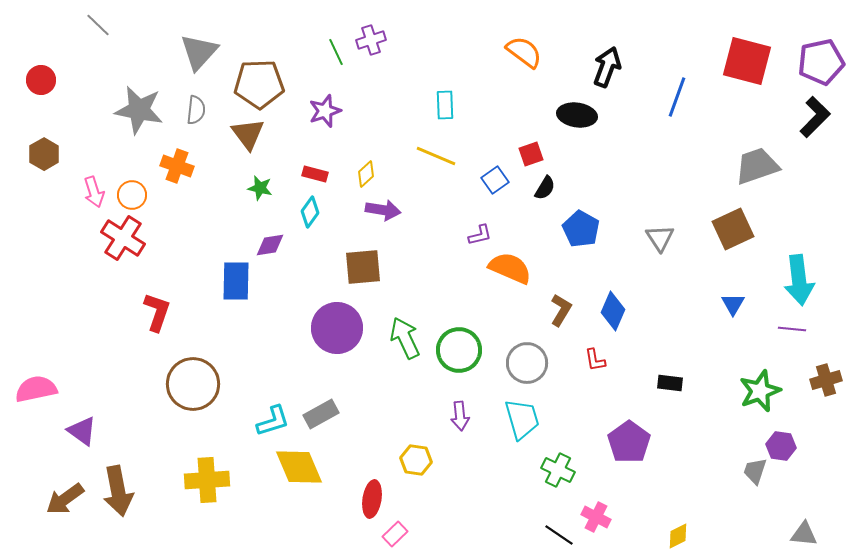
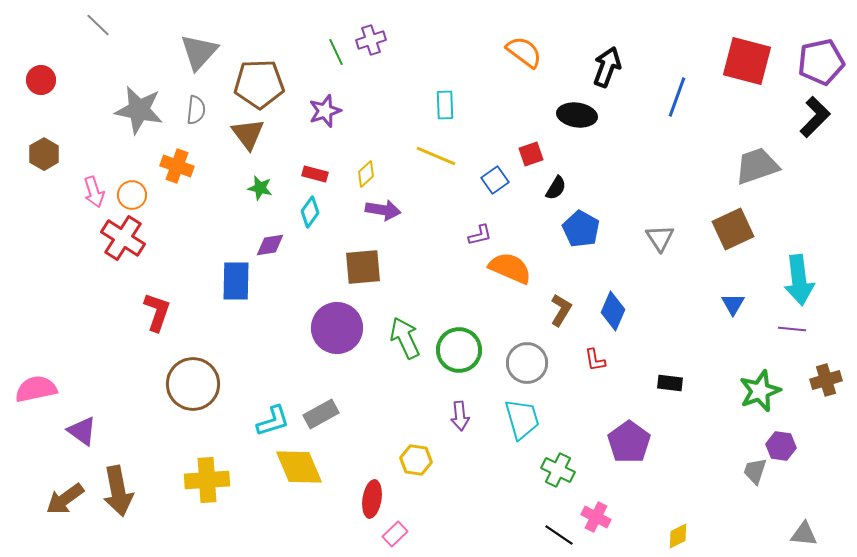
black semicircle at (545, 188): moved 11 px right
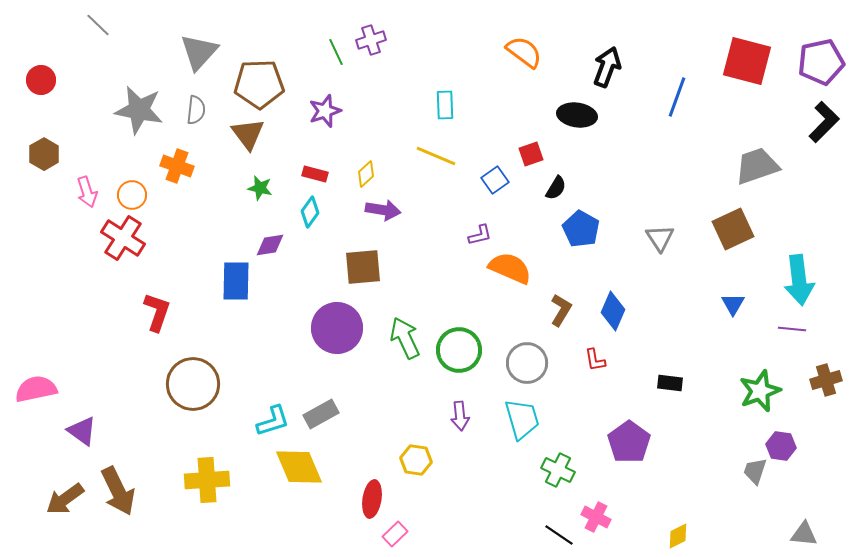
black L-shape at (815, 117): moved 9 px right, 5 px down
pink arrow at (94, 192): moved 7 px left
brown arrow at (118, 491): rotated 15 degrees counterclockwise
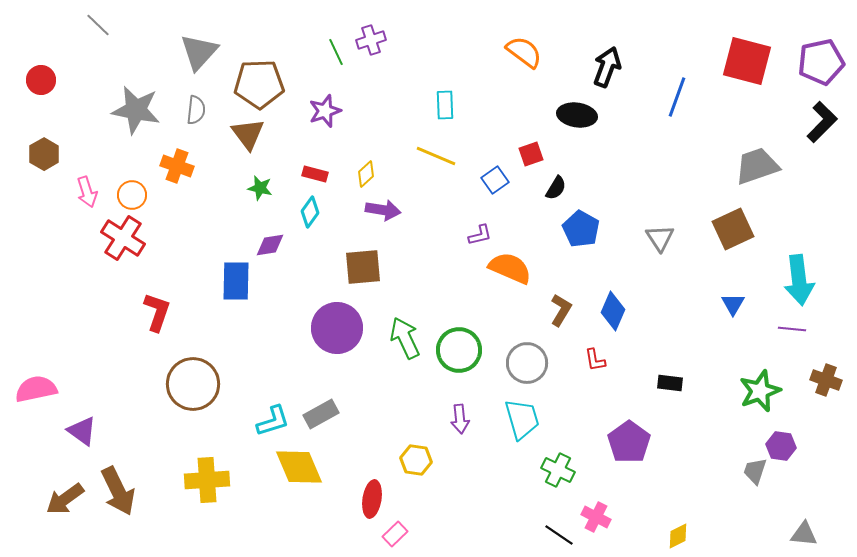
gray star at (139, 110): moved 3 px left
black L-shape at (824, 122): moved 2 px left
brown cross at (826, 380): rotated 36 degrees clockwise
purple arrow at (460, 416): moved 3 px down
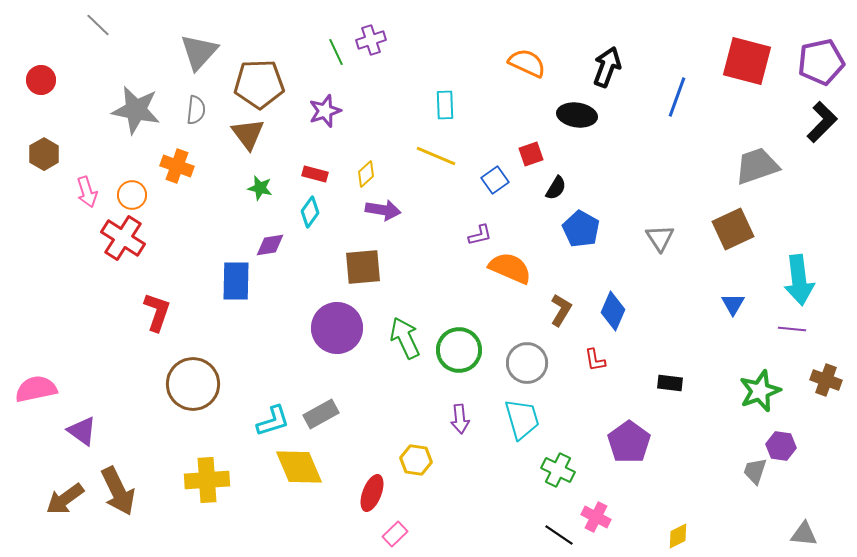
orange semicircle at (524, 52): moved 3 px right, 11 px down; rotated 12 degrees counterclockwise
red ellipse at (372, 499): moved 6 px up; rotated 12 degrees clockwise
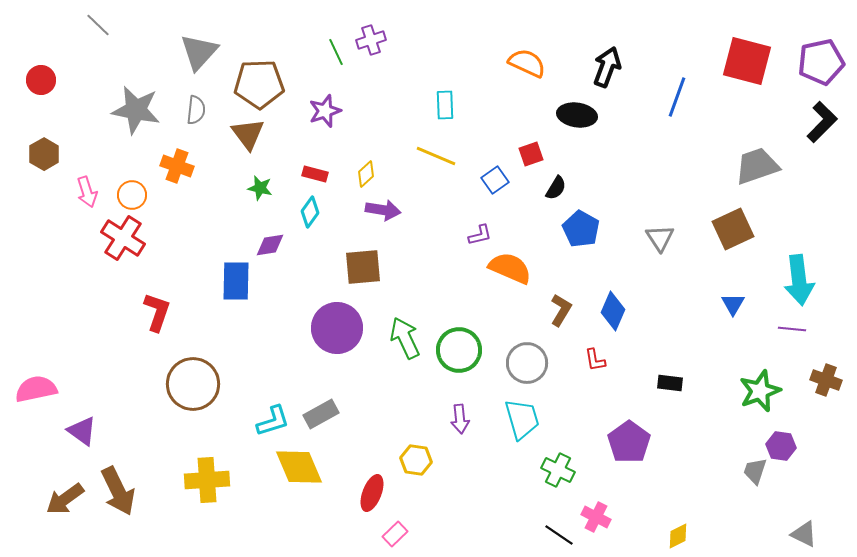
gray triangle at (804, 534): rotated 20 degrees clockwise
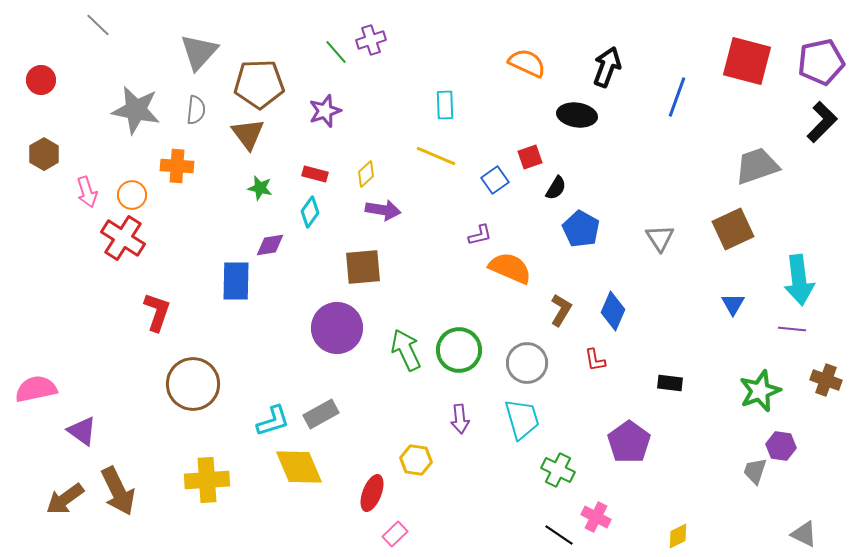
green line at (336, 52): rotated 16 degrees counterclockwise
red square at (531, 154): moved 1 px left, 3 px down
orange cross at (177, 166): rotated 16 degrees counterclockwise
green arrow at (405, 338): moved 1 px right, 12 px down
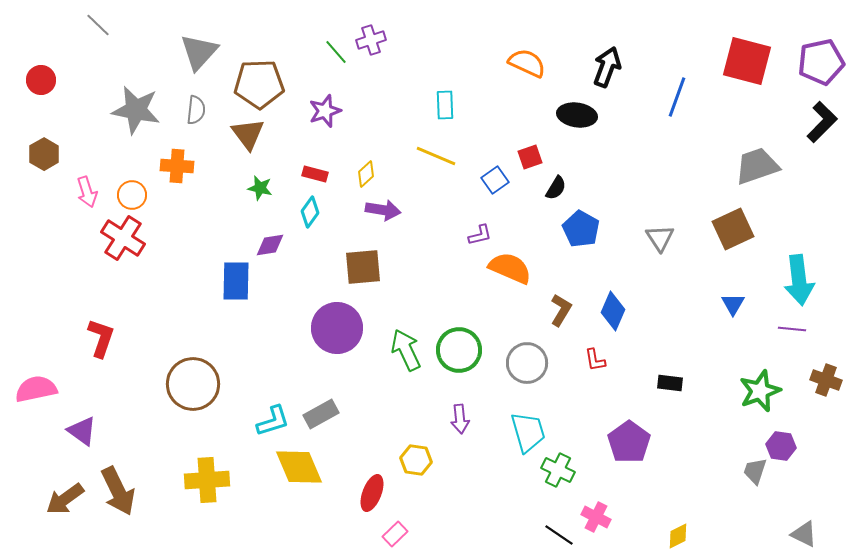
red L-shape at (157, 312): moved 56 px left, 26 px down
cyan trapezoid at (522, 419): moved 6 px right, 13 px down
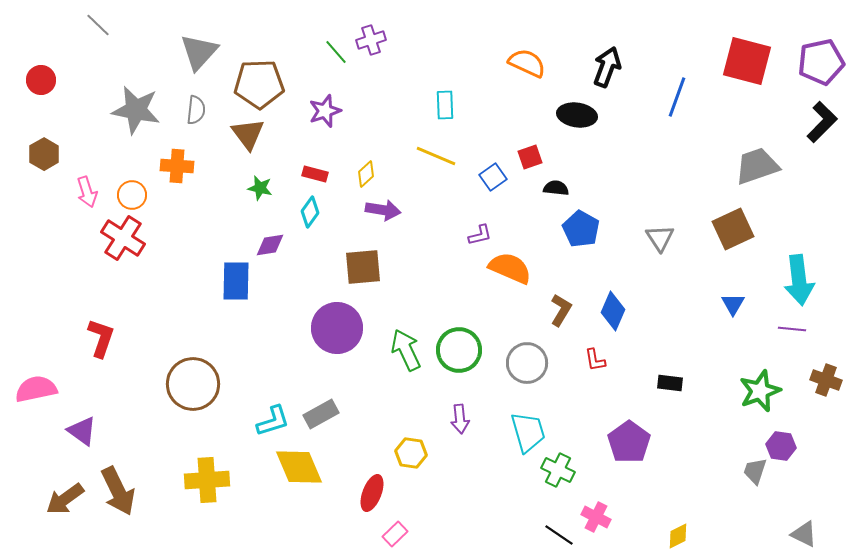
blue square at (495, 180): moved 2 px left, 3 px up
black semicircle at (556, 188): rotated 115 degrees counterclockwise
yellow hexagon at (416, 460): moved 5 px left, 7 px up
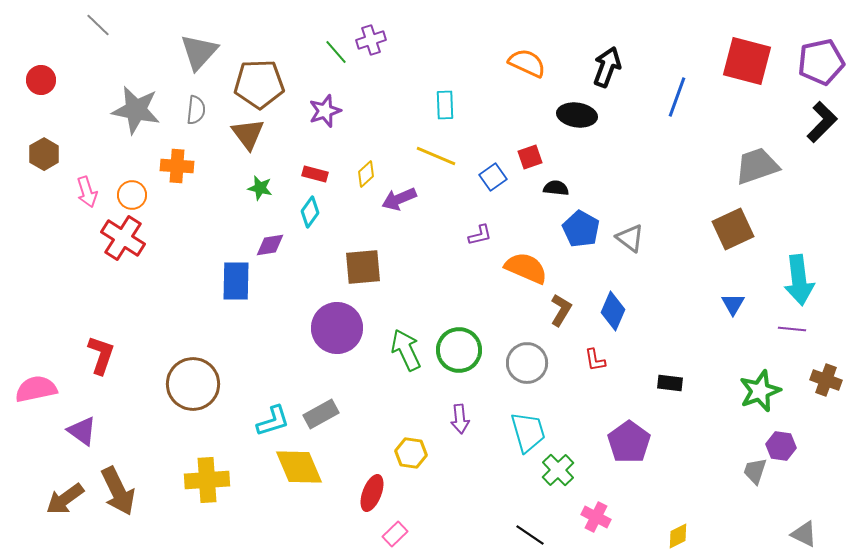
purple arrow at (383, 210): moved 16 px right, 11 px up; rotated 148 degrees clockwise
gray triangle at (660, 238): moved 30 px left; rotated 20 degrees counterclockwise
orange semicircle at (510, 268): moved 16 px right
red L-shape at (101, 338): moved 17 px down
green cross at (558, 470): rotated 20 degrees clockwise
black line at (559, 535): moved 29 px left
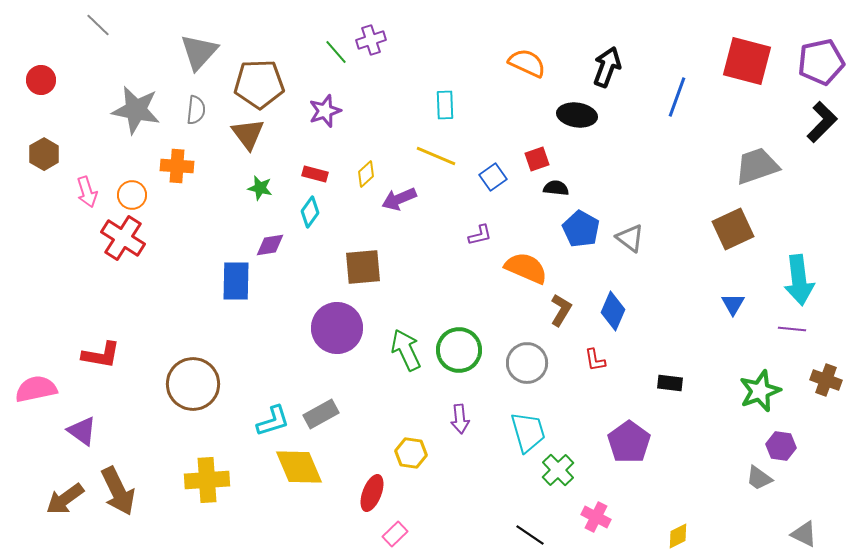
red square at (530, 157): moved 7 px right, 2 px down
red L-shape at (101, 355): rotated 81 degrees clockwise
gray trapezoid at (755, 471): moved 4 px right, 7 px down; rotated 72 degrees counterclockwise
